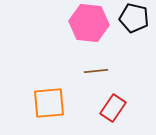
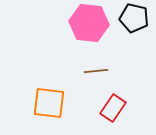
orange square: rotated 12 degrees clockwise
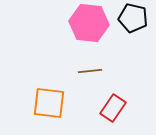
black pentagon: moved 1 px left
brown line: moved 6 px left
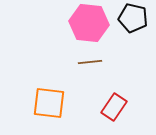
brown line: moved 9 px up
red rectangle: moved 1 px right, 1 px up
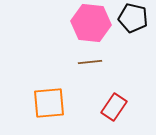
pink hexagon: moved 2 px right
orange square: rotated 12 degrees counterclockwise
